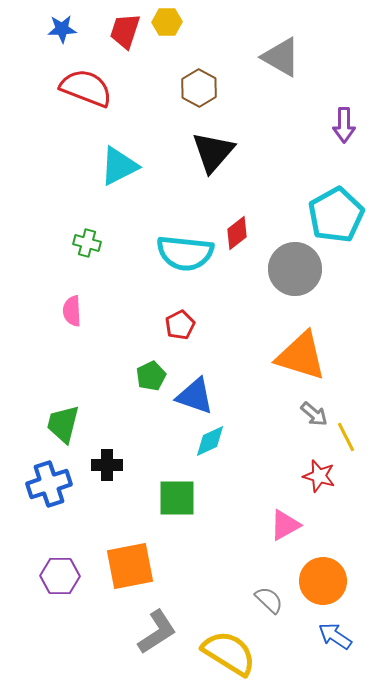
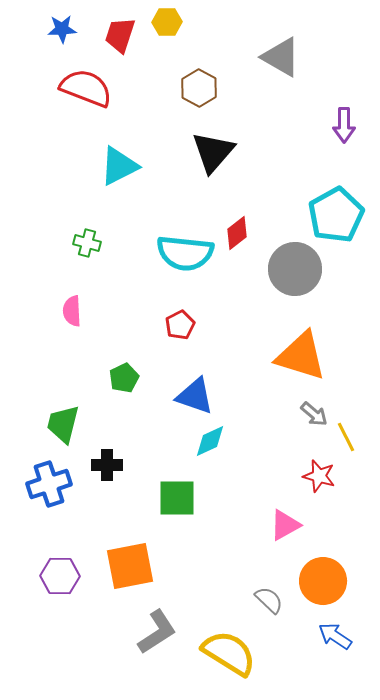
red trapezoid: moved 5 px left, 4 px down
green pentagon: moved 27 px left, 2 px down
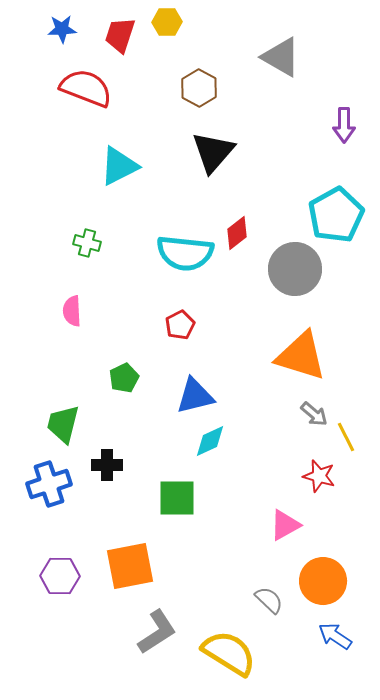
blue triangle: rotated 33 degrees counterclockwise
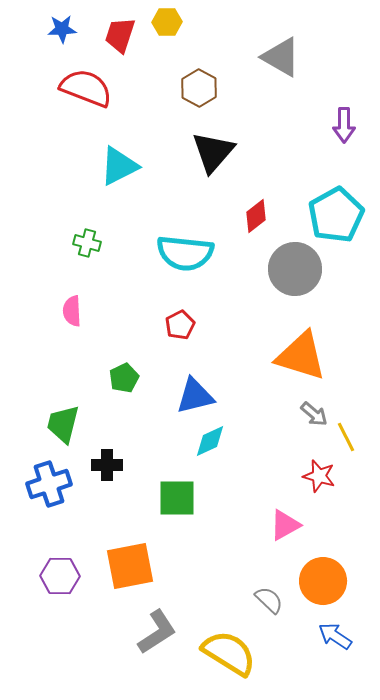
red diamond: moved 19 px right, 17 px up
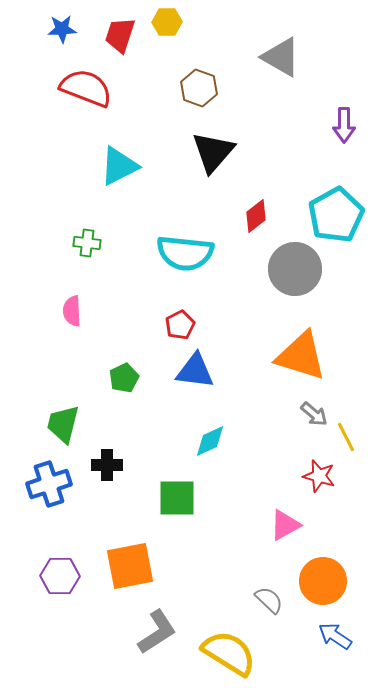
brown hexagon: rotated 9 degrees counterclockwise
green cross: rotated 8 degrees counterclockwise
blue triangle: moved 25 px up; rotated 21 degrees clockwise
